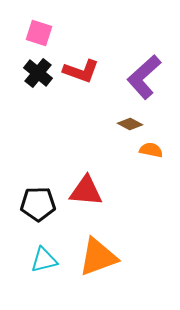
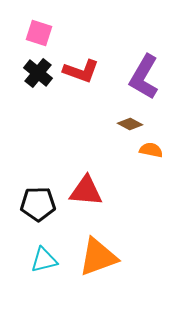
purple L-shape: rotated 18 degrees counterclockwise
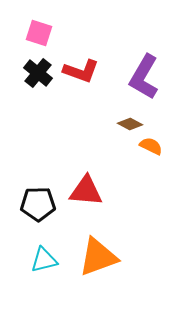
orange semicircle: moved 4 px up; rotated 15 degrees clockwise
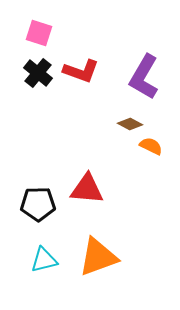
red triangle: moved 1 px right, 2 px up
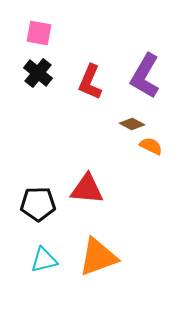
pink square: rotated 8 degrees counterclockwise
red L-shape: moved 9 px right, 11 px down; rotated 93 degrees clockwise
purple L-shape: moved 1 px right, 1 px up
brown diamond: moved 2 px right
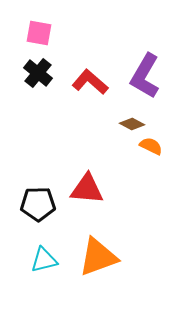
red L-shape: rotated 108 degrees clockwise
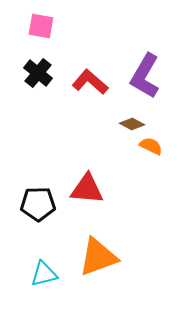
pink square: moved 2 px right, 7 px up
cyan triangle: moved 14 px down
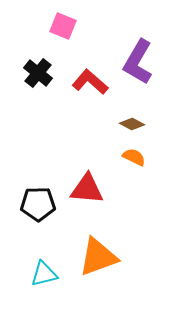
pink square: moved 22 px right; rotated 12 degrees clockwise
purple L-shape: moved 7 px left, 14 px up
orange semicircle: moved 17 px left, 11 px down
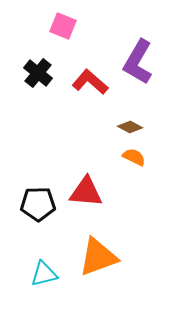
brown diamond: moved 2 px left, 3 px down
red triangle: moved 1 px left, 3 px down
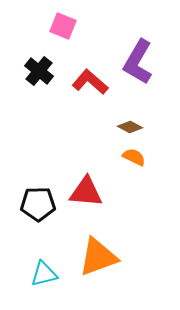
black cross: moved 1 px right, 2 px up
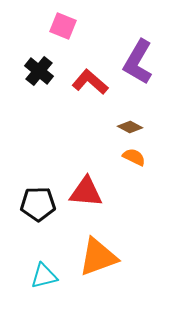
cyan triangle: moved 2 px down
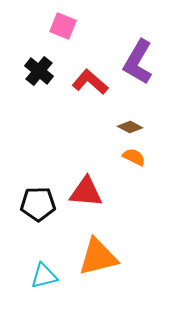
orange triangle: rotated 6 degrees clockwise
